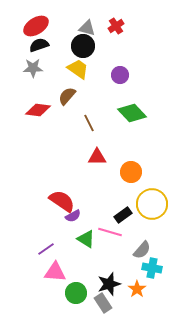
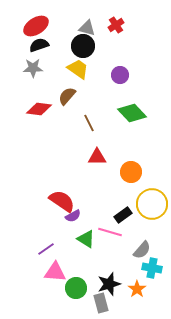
red cross: moved 1 px up
red diamond: moved 1 px right, 1 px up
green circle: moved 5 px up
gray rectangle: moved 2 px left; rotated 18 degrees clockwise
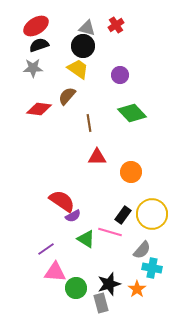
brown line: rotated 18 degrees clockwise
yellow circle: moved 10 px down
black rectangle: rotated 18 degrees counterclockwise
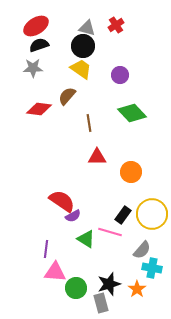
yellow trapezoid: moved 3 px right
purple line: rotated 48 degrees counterclockwise
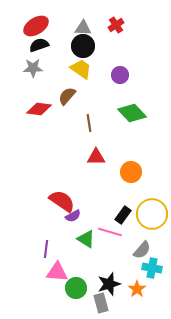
gray triangle: moved 4 px left; rotated 12 degrees counterclockwise
red triangle: moved 1 px left
pink triangle: moved 2 px right
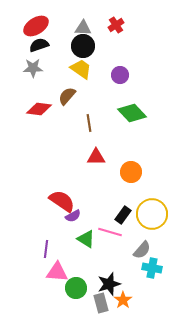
orange star: moved 14 px left, 11 px down
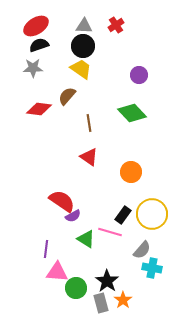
gray triangle: moved 1 px right, 2 px up
purple circle: moved 19 px right
red triangle: moved 7 px left; rotated 36 degrees clockwise
black star: moved 2 px left, 3 px up; rotated 20 degrees counterclockwise
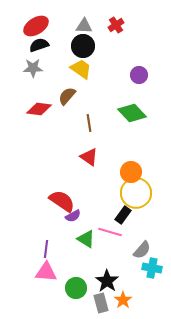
yellow circle: moved 16 px left, 21 px up
pink triangle: moved 11 px left
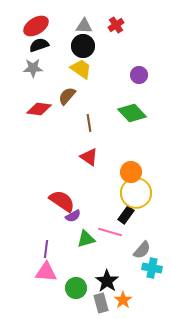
black rectangle: moved 3 px right
green triangle: rotated 48 degrees counterclockwise
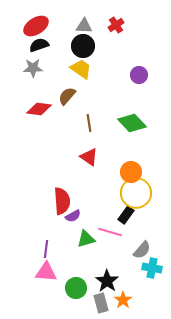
green diamond: moved 10 px down
red semicircle: rotated 52 degrees clockwise
